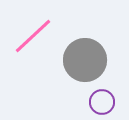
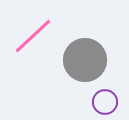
purple circle: moved 3 px right
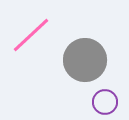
pink line: moved 2 px left, 1 px up
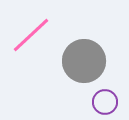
gray circle: moved 1 px left, 1 px down
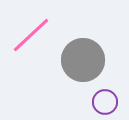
gray circle: moved 1 px left, 1 px up
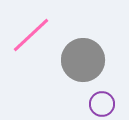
purple circle: moved 3 px left, 2 px down
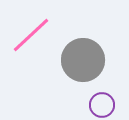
purple circle: moved 1 px down
